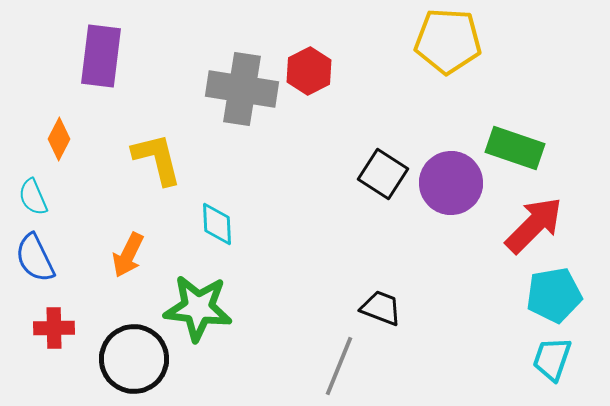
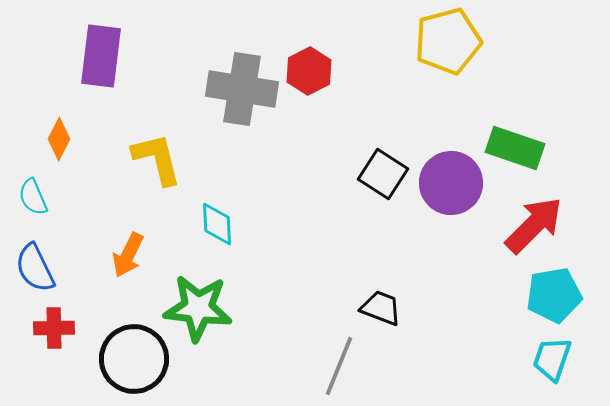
yellow pentagon: rotated 18 degrees counterclockwise
blue semicircle: moved 10 px down
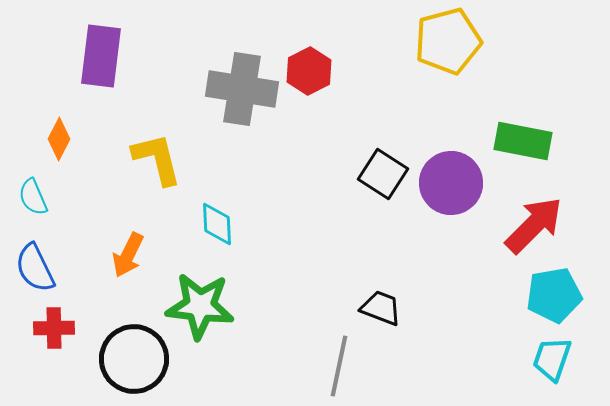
green rectangle: moved 8 px right, 7 px up; rotated 8 degrees counterclockwise
green star: moved 2 px right, 2 px up
gray line: rotated 10 degrees counterclockwise
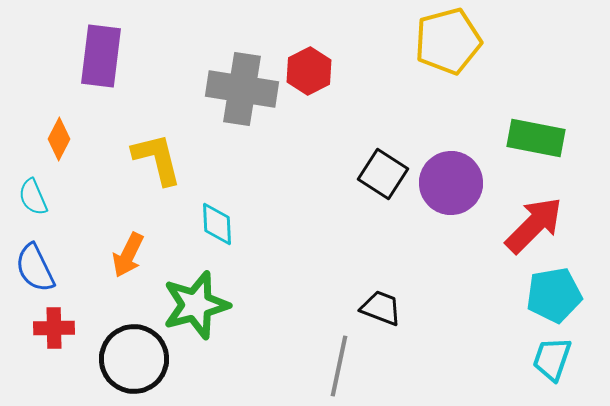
green rectangle: moved 13 px right, 3 px up
green star: moved 4 px left, 1 px up; rotated 22 degrees counterclockwise
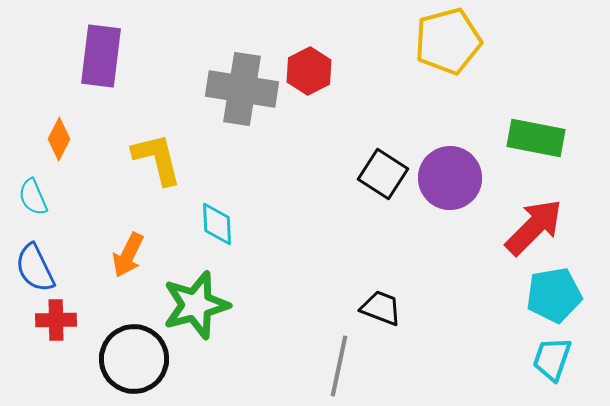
purple circle: moved 1 px left, 5 px up
red arrow: moved 2 px down
red cross: moved 2 px right, 8 px up
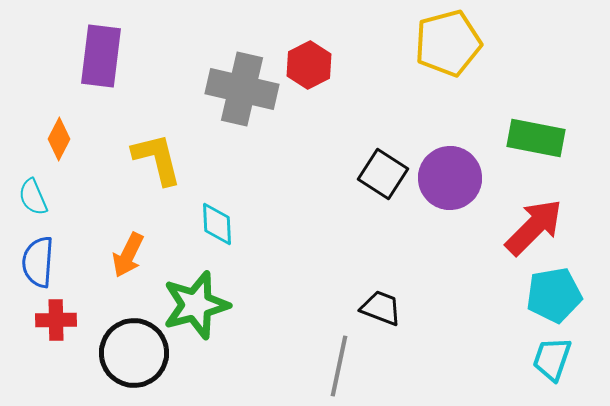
yellow pentagon: moved 2 px down
red hexagon: moved 6 px up
gray cross: rotated 4 degrees clockwise
blue semicircle: moved 3 px right, 6 px up; rotated 30 degrees clockwise
black circle: moved 6 px up
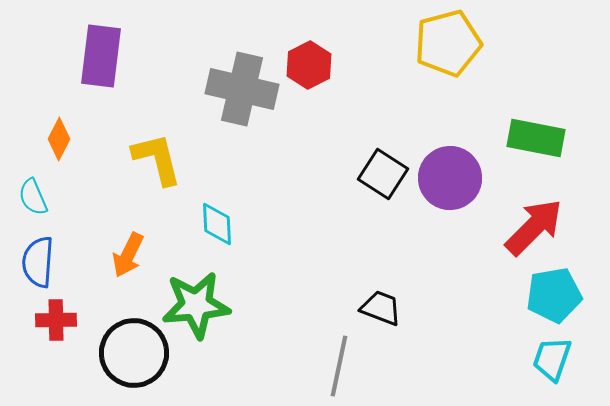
green star: rotated 10 degrees clockwise
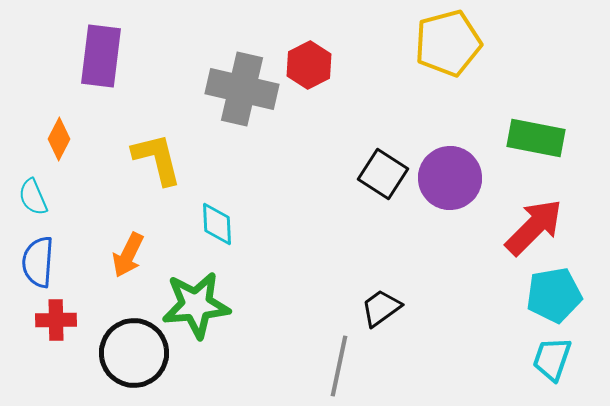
black trapezoid: rotated 57 degrees counterclockwise
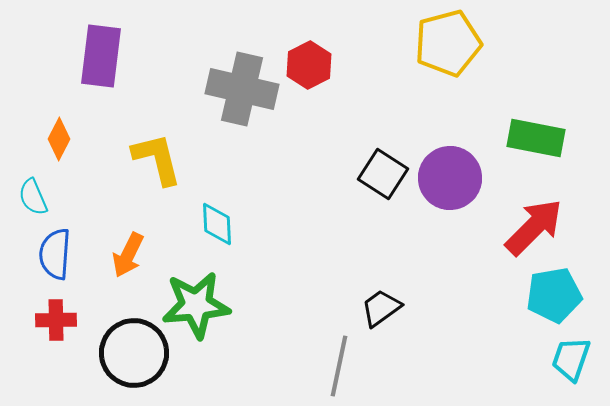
blue semicircle: moved 17 px right, 8 px up
cyan trapezoid: moved 19 px right
